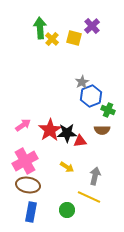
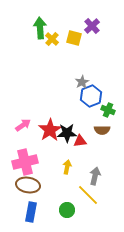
pink cross: moved 1 px down; rotated 15 degrees clockwise
yellow arrow: rotated 112 degrees counterclockwise
yellow line: moved 1 px left, 2 px up; rotated 20 degrees clockwise
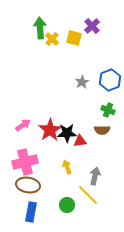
blue hexagon: moved 19 px right, 16 px up
yellow arrow: rotated 32 degrees counterclockwise
green circle: moved 5 px up
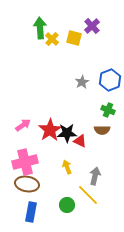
red triangle: rotated 32 degrees clockwise
brown ellipse: moved 1 px left, 1 px up
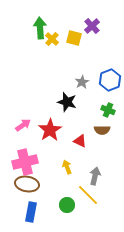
black star: moved 31 px up; rotated 18 degrees clockwise
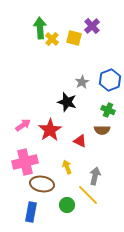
brown ellipse: moved 15 px right
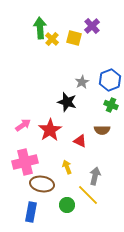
green cross: moved 3 px right, 5 px up
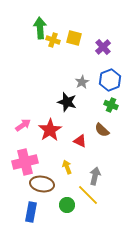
purple cross: moved 11 px right, 21 px down
yellow cross: moved 1 px right, 1 px down; rotated 24 degrees counterclockwise
brown semicircle: rotated 42 degrees clockwise
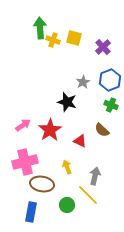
gray star: moved 1 px right
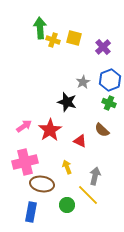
green cross: moved 2 px left, 2 px up
pink arrow: moved 1 px right, 1 px down
